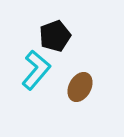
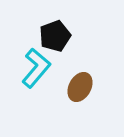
cyan L-shape: moved 2 px up
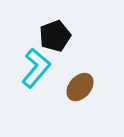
brown ellipse: rotated 12 degrees clockwise
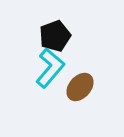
cyan L-shape: moved 14 px right
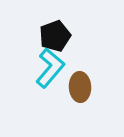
brown ellipse: rotated 44 degrees counterclockwise
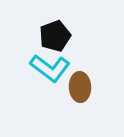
cyan L-shape: rotated 87 degrees clockwise
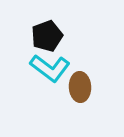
black pentagon: moved 8 px left
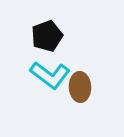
cyan L-shape: moved 7 px down
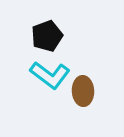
brown ellipse: moved 3 px right, 4 px down
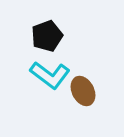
brown ellipse: rotated 24 degrees counterclockwise
